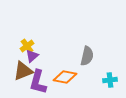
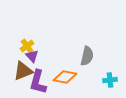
purple triangle: rotated 32 degrees counterclockwise
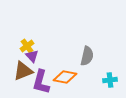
purple L-shape: moved 3 px right
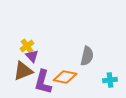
purple L-shape: moved 2 px right
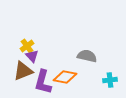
gray semicircle: rotated 90 degrees counterclockwise
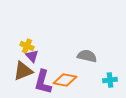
yellow cross: rotated 32 degrees counterclockwise
orange diamond: moved 3 px down
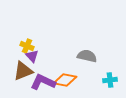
purple L-shape: rotated 100 degrees clockwise
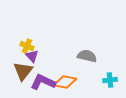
brown triangle: rotated 30 degrees counterclockwise
orange diamond: moved 2 px down
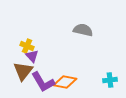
gray semicircle: moved 4 px left, 26 px up
purple L-shape: rotated 145 degrees counterclockwise
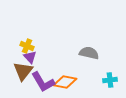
gray semicircle: moved 6 px right, 23 px down
purple triangle: moved 2 px left, 1 px down
